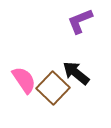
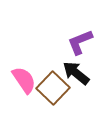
purple L-shape: moved 21 px down
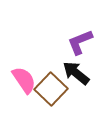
brown square: moved 2 px left, 1 px down
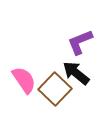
brown square: moved 4 px right
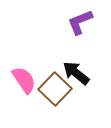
purple L-shape: moved 20 px up
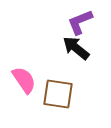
black arrow: moved 25 px up
brown square: moved 3 px right, 5 px down; rotated 36 degrees counterclockwise
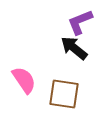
black arrow: moved 2 px left
brown square: moved 6 px right
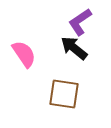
purple L-shape: rotated 12 degrees counterclockwise
pink semicircle: moved 26 px up
